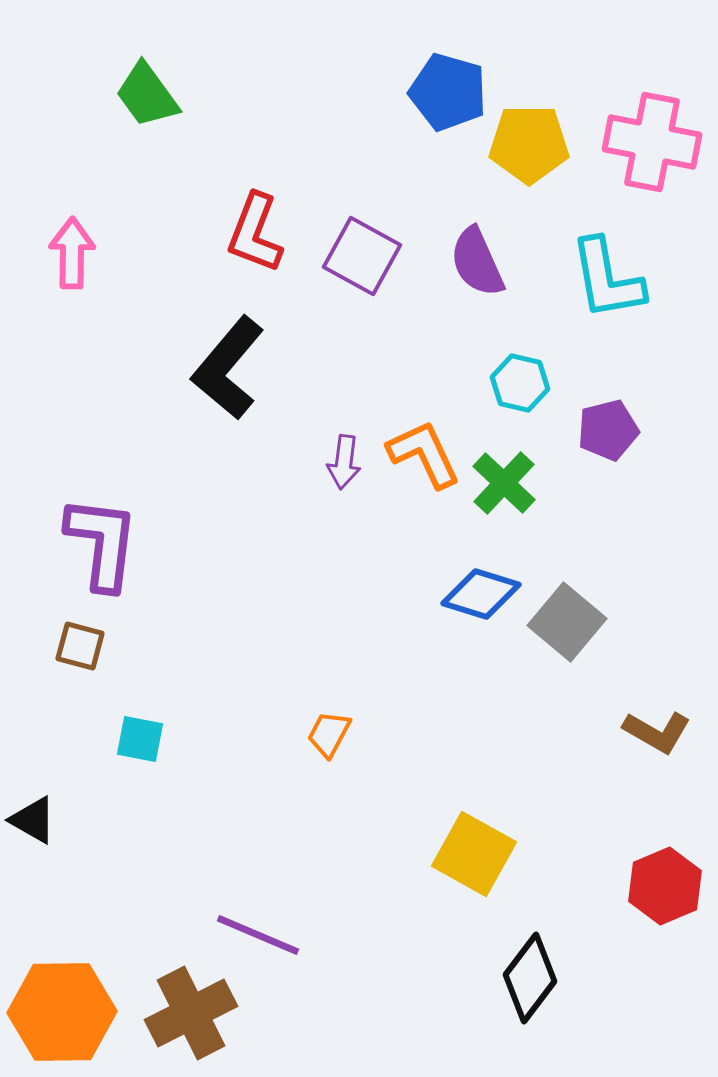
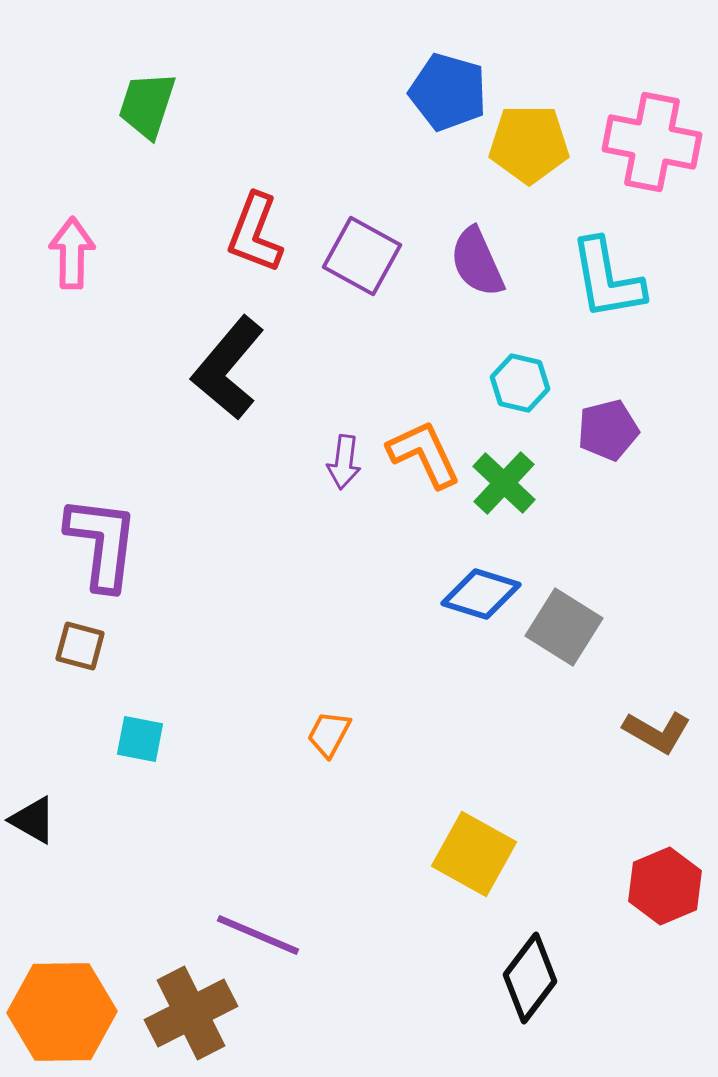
green trapezoid: moved 10 px down; rotated 54 degrees clockwise
gray square: moved 3 px left, 5 px down; rotated 8 degrees counterclockwise
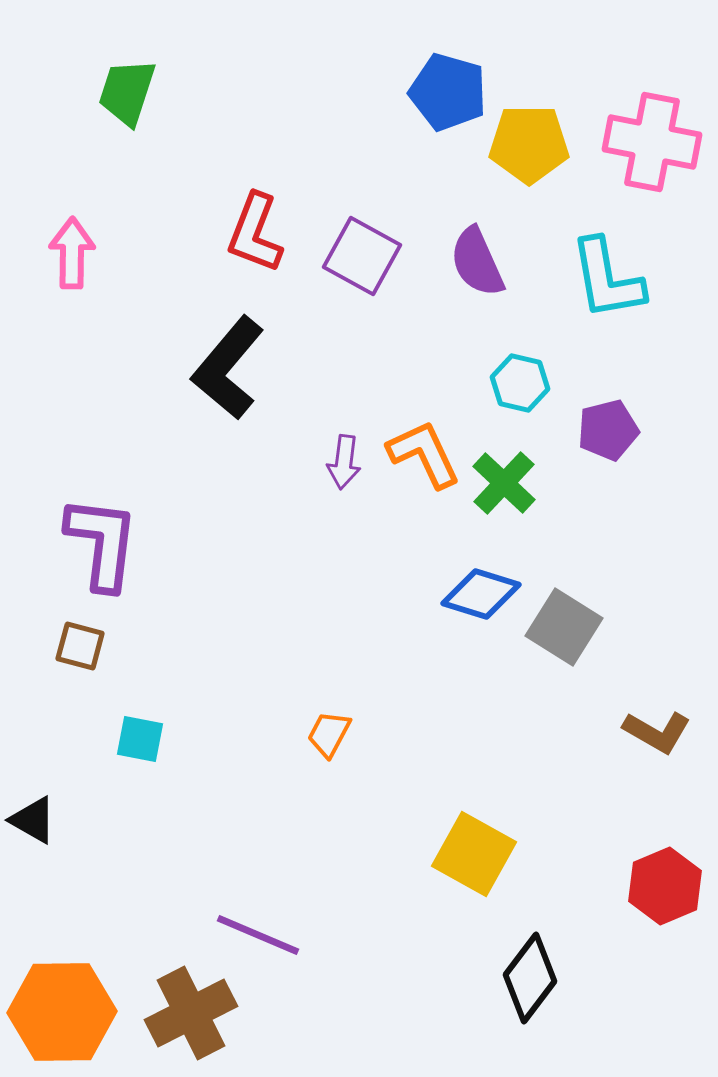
green trapezoid: moved 20 px left, 13 px up
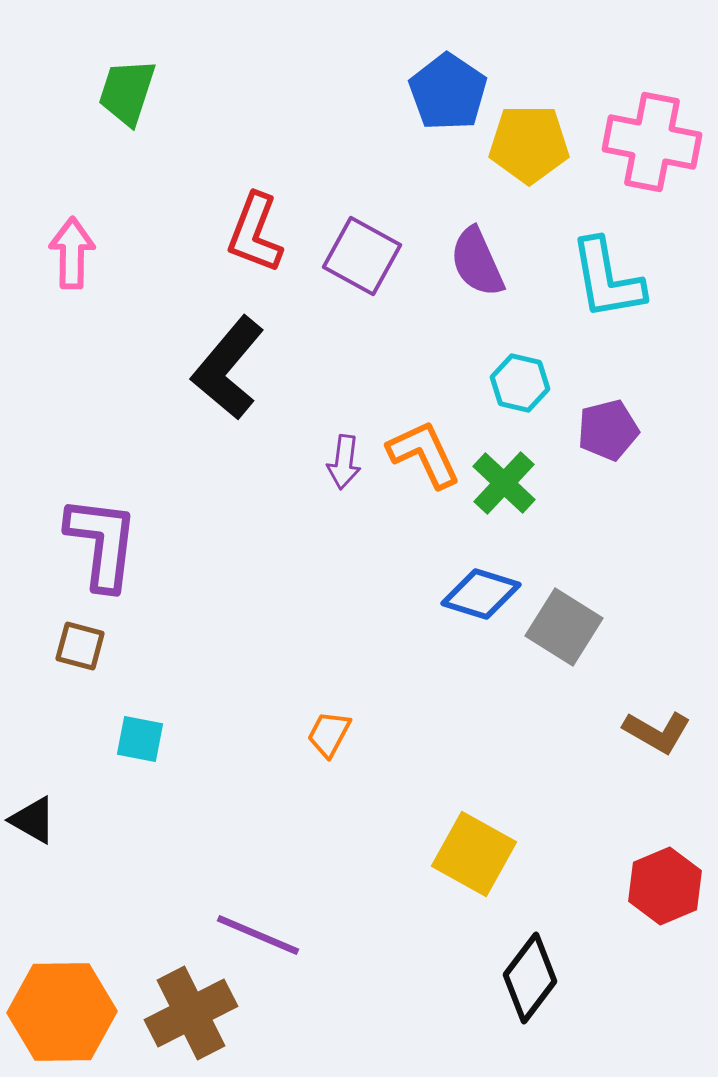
blue pentagon: rotated 18 degrees clockwise
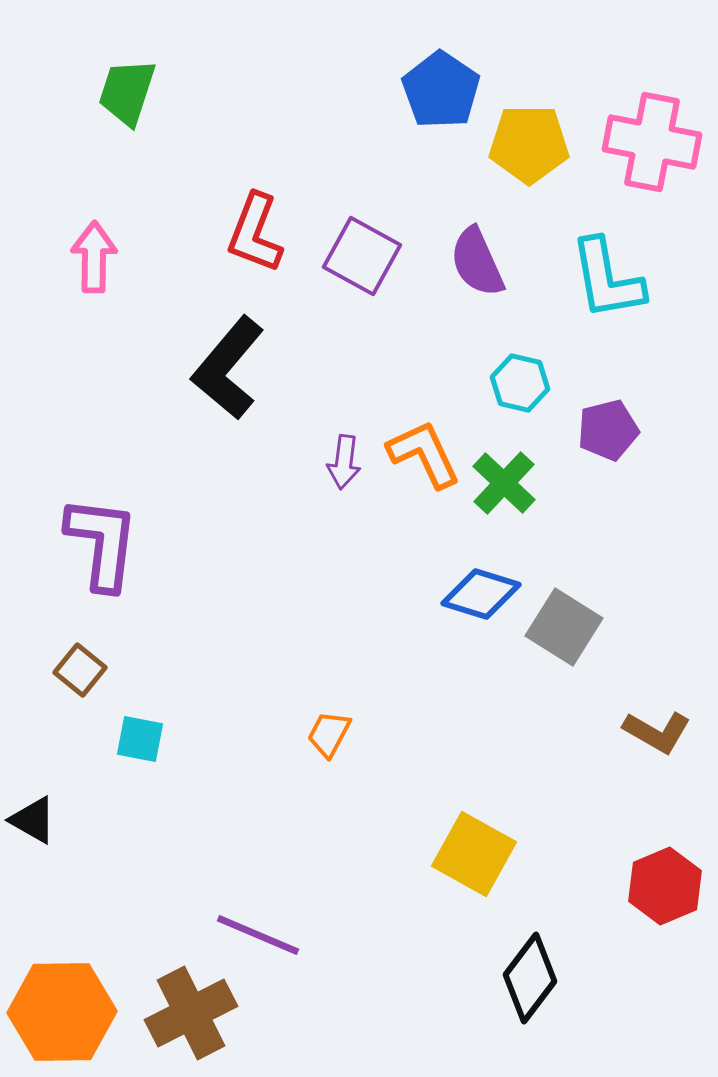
blue pentagon: moved 7 px left, 2 px up
pink arrow: moved 22 px right, 4 px down
brown square: moved 24 px down; rotated 24 degrees clockwise
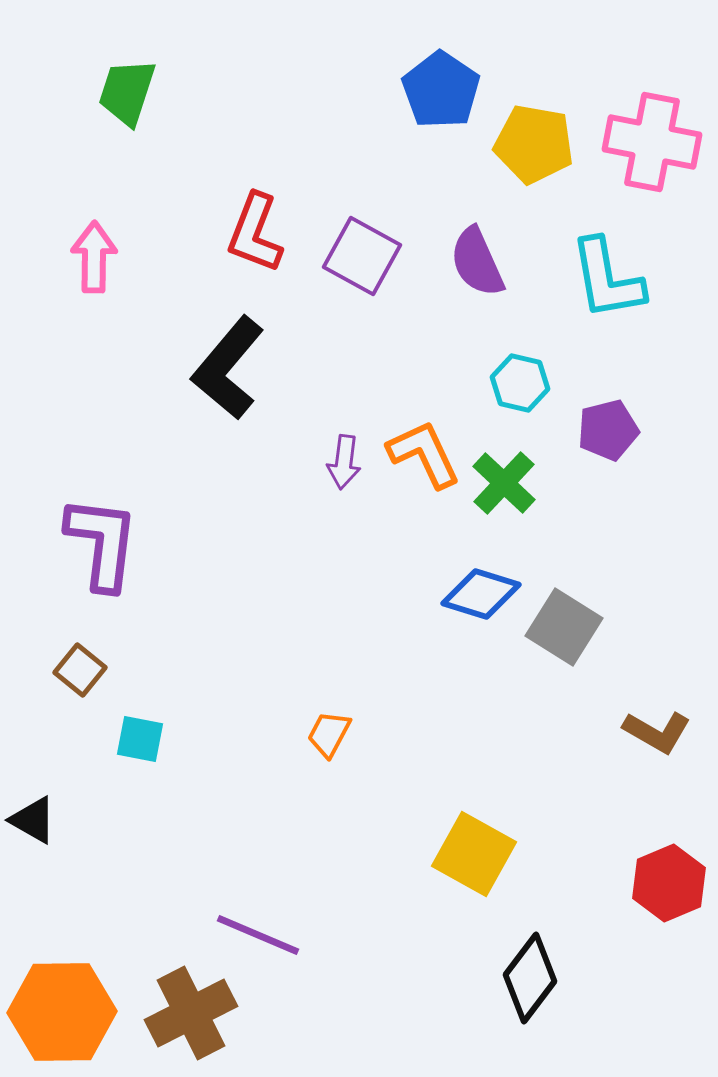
yellow pentagon: moved 5 px right; rotated 10 degrees clockwise
red hexagon: moved 4 px right, 3 px up
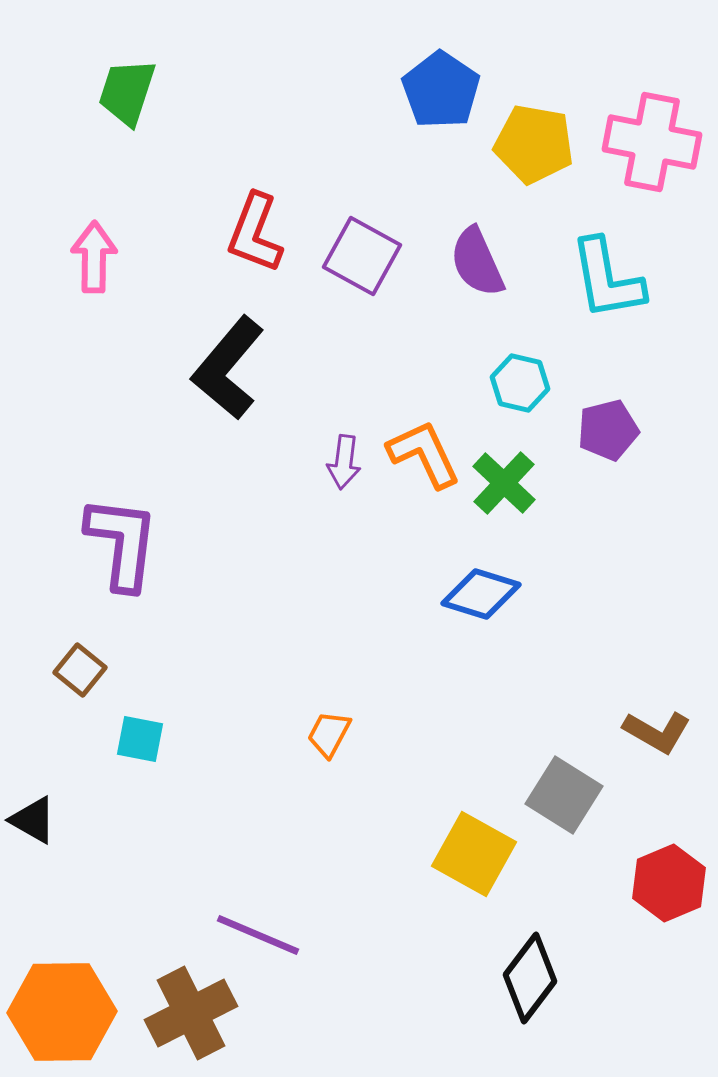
purple L-shape: moved 20 px right
gray square: moved 168 px down
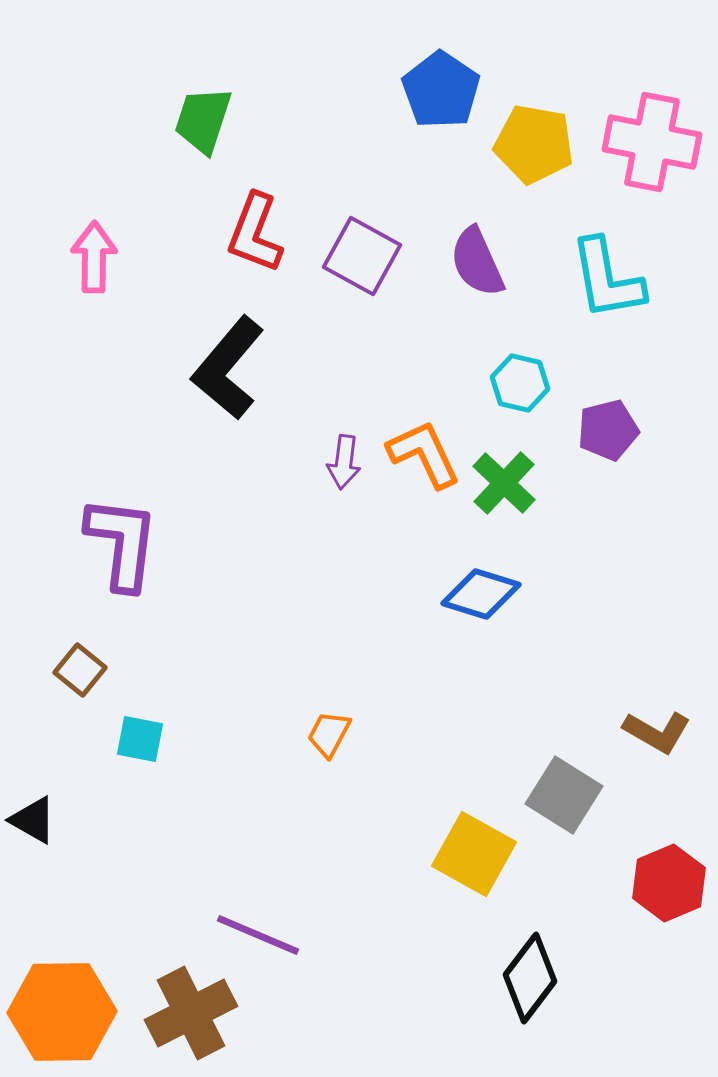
green trapezoid: moved 76 px right, 28 px down
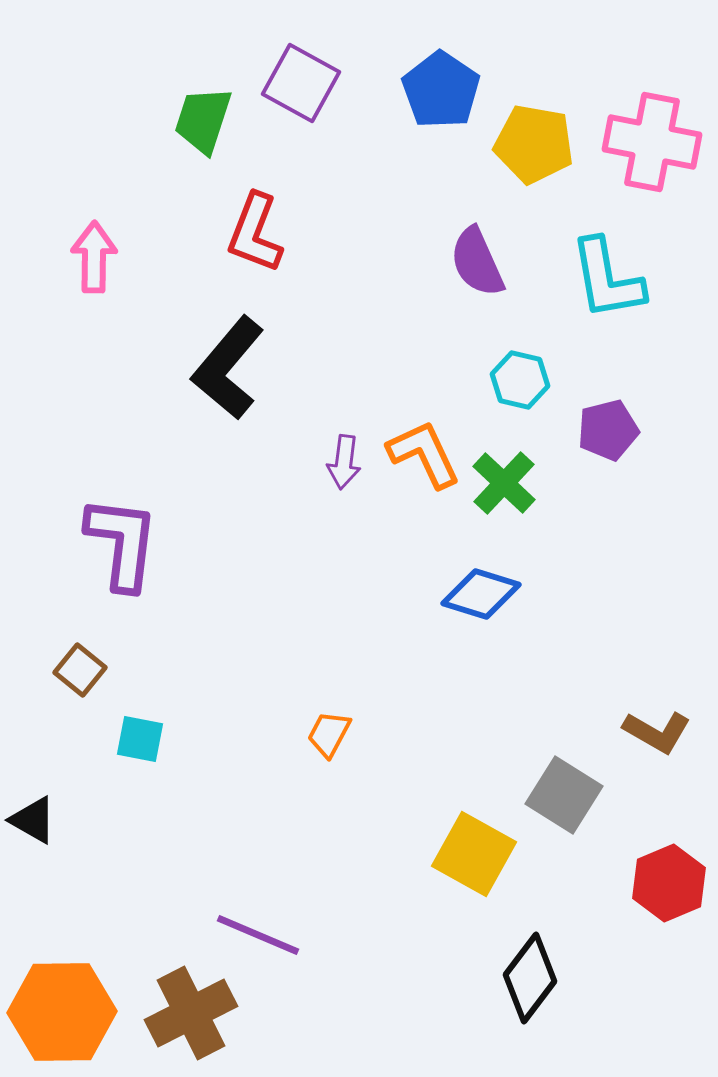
purple square: moved 61 px left, 173 px up
cyan hexagon: moved 3 px up
